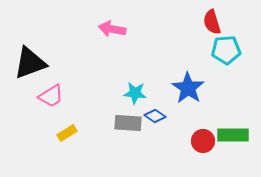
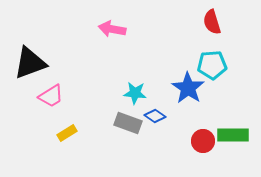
cyan pentagon: moved 14 px left, 15 px down
gray rectangle: rotated 16 degrees clockwise
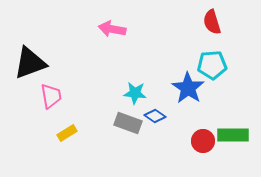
pink trapezoid: rotated 68 degrees counterclockwise
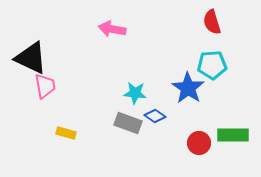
black triangle: moved 1 px right, 5 px up; rotated 45 degrees clockwise
pink trapezoid: moved 6 px left, 10 px up
yellow rectangle: moved 1 px left; rotated 48 degrees clockwise
red circle: moved 4 px left, 2 px down
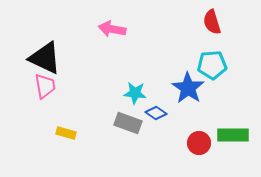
black triangle: moved 14 px right
blue diamond: moved 1 px right, 3 px up
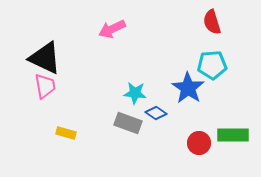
pink arrow: rotated 36 degrees counterclockwise
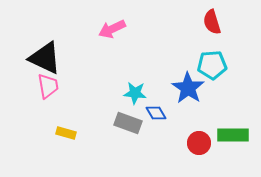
pink trapezoid: moved 3 px right
blue diamond: rotated 25 degrees clockwise
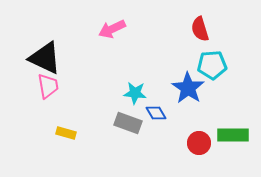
red semicircle: moved 12 px left, 7 px down
